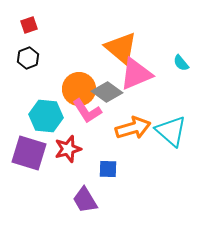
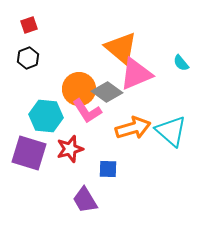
red star: moved 2 px right
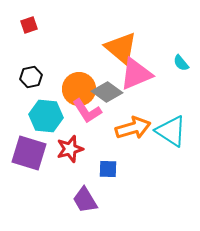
black hexagon: moved 3 px right, 19 px down; rotated 10 degrees clockwise
cyan triangle: rotated 8 degrees counterclockwise
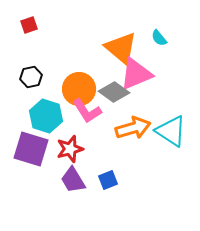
cyan semicircle: moved 22 px left, 25 px up
gray diamond: moved 7 px right
cyan hexagon: rotated 12 degrees clockwise
purple square: moved 2 px right, 4 px up
blue square: moved 11 px down; rotated 24 degrees counterclockwise
purple trapezoid: moved 12 px left, 20 px up
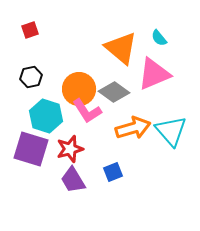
red square: moved 1 px right, 5 px down
pink triangle: moved 18 px right
cyan triangle: rotated 16 degrees clockwise
blue square: moved 5 px right, 8 px up
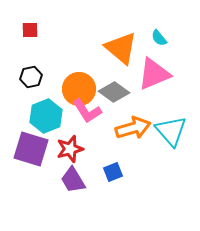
red square: rotated 18 degrees clockwise
cyan hexagon: rotated 20 degrees clockwise
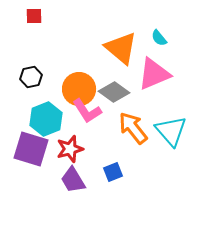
red square: moved 4 px right, 14 px up
cyan hexagon: moved 3 px down
orange arrow: rotated 112 degrees counterclockwise
